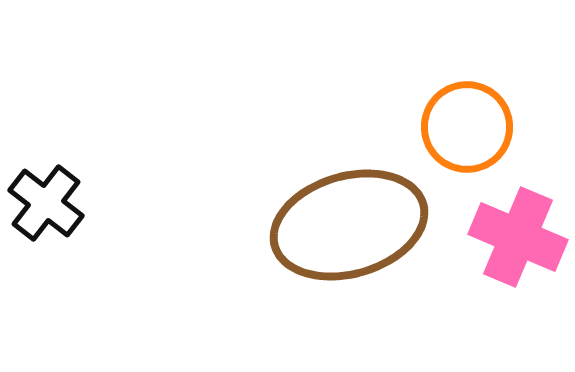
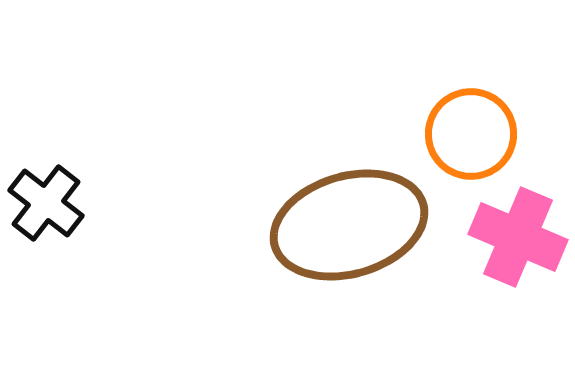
orange circle: moved 4 px right, 7 px down
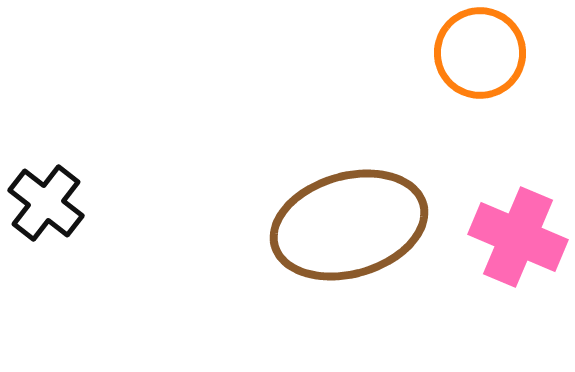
orange circle: moved 9 px right, 81 px up
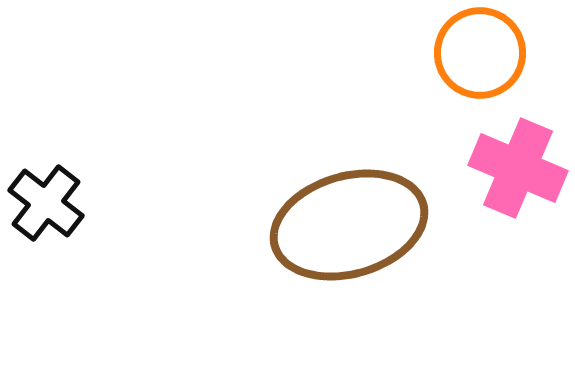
pink cross: moved 69 px up
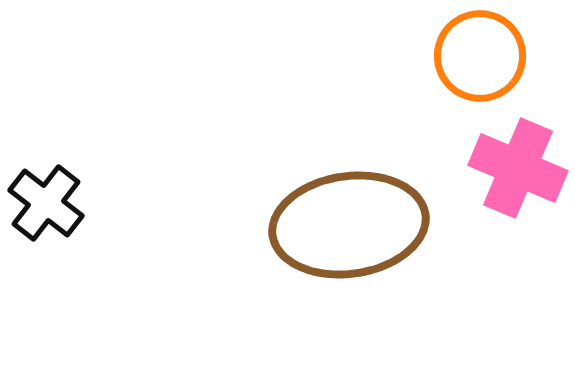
orange circle: moved 3 px down
brown ellipse: rotated 8 degrees clockwise
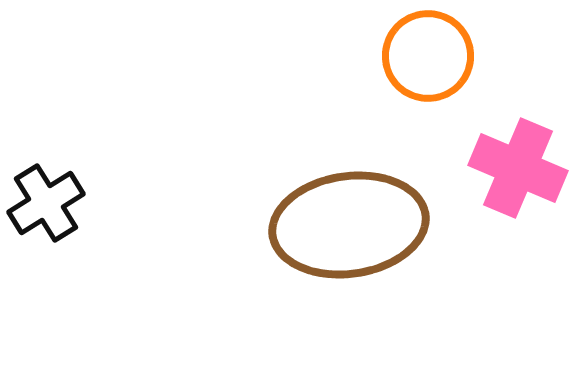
orange circle: moved 52 px left
black cross: rotated 20 degrees clockwise
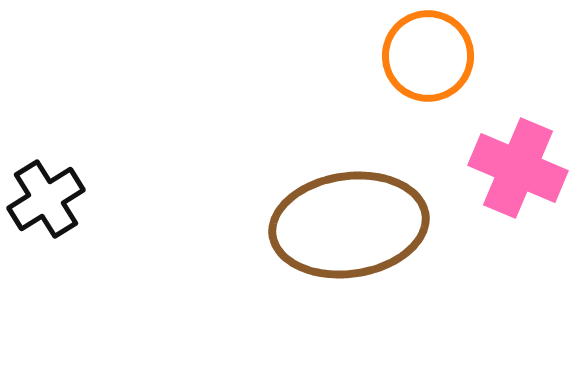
black cross: moved 4 px up
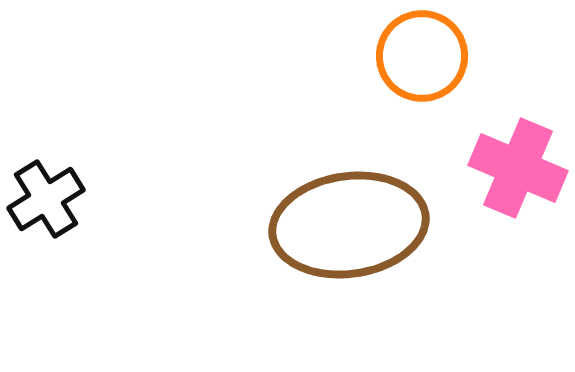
orange circle: moved 6 px left
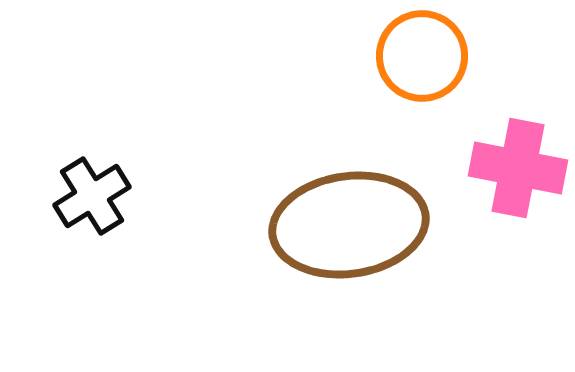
pink cross: rotated 12 degrees counterclockwise
black cross: moved 46 px right, 3 px up
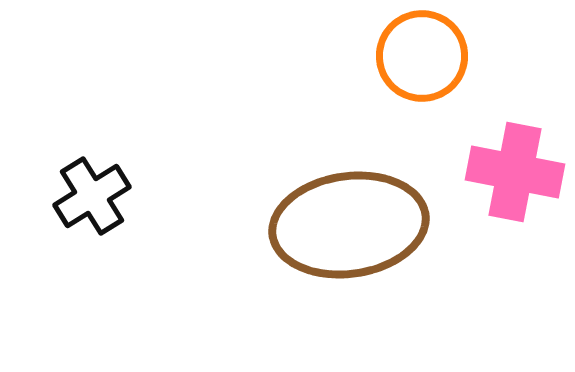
pink cross: moved 3 px left, 4 px down
